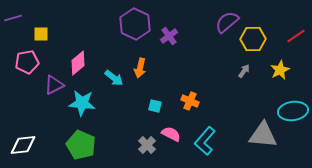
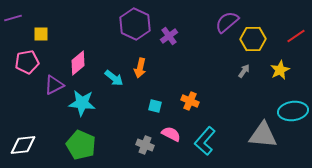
gray cross: moved 2 px left; rotated 24 degrees counterclockwise
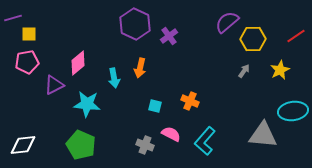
yellow square: moved 12 px left
cyan arrow: rotated 42 degrees clockwise
cyan star: moved 5 px right, 1 px down
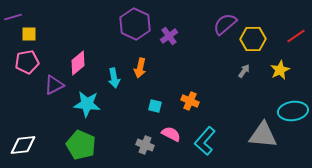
purple line: moved 1 px up
purple semicircle: moved 2 px left, 2 px down
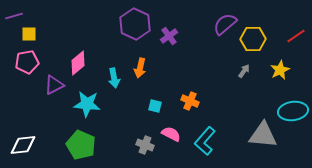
purple line: moved 1 px right, 1 px up
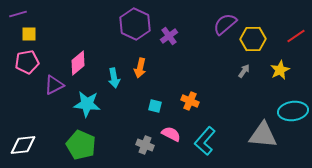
purple line: moved 4 px right, 2 px up
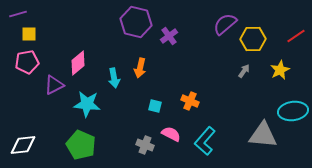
purple hexagon: moved 1 px right, 2 px up; rotated 12 degrees counterclockwise
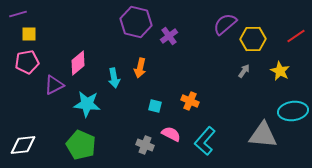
yellow star: moved 1 px down; rotated 18 degrees counterclockwise
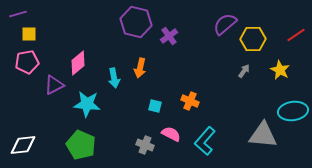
red line: moved 1 px up
yellow star: moved 1 px up
